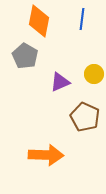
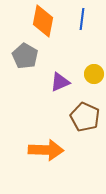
orange diamond: moved 4 px right
orange arrow: moved 5 px up
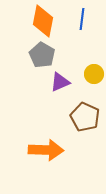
gray pentagon: moved 17 px right, 1 px up
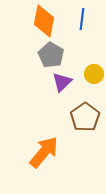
orange diamond: moved 1 px right
gray pentagon: moved 9 px right
purple triangle: moved 2 px right; rotated 20 degrees counterclockwise
brown pentagon: rotated 12 degrees clockwise
orange arrow: moved 2 px left, 2 px down; rotated 52 degrees counterclockwise
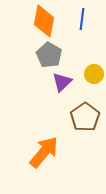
gray pentagon: moved 2 px left
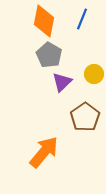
blue line: rotated 15 degrees clockwise
